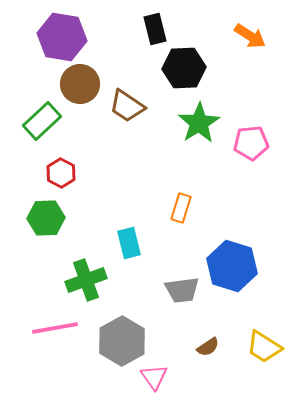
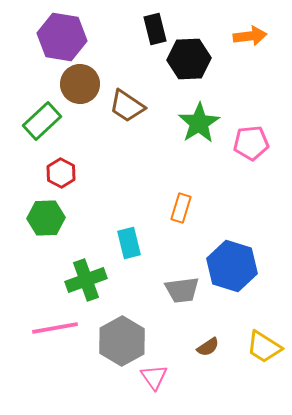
orange arrow: rotated 40 degrees counterclockwise
black hexagon: moved 5 px right, 9 px up
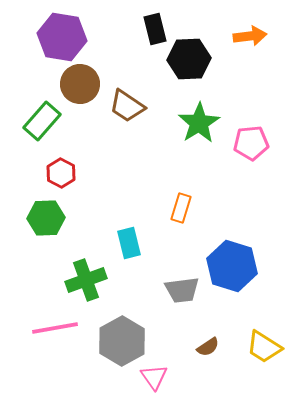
green rectangle: rotated 6 degrees counterclockwise
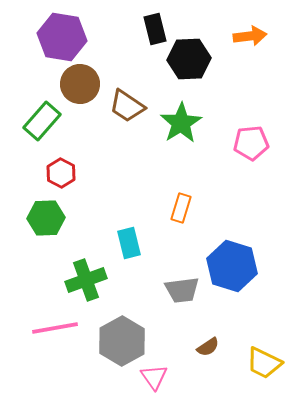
green star: moved 18 px left
yellow trapezoid: moved 16 px down; rotated 6 degrees counterclockwise
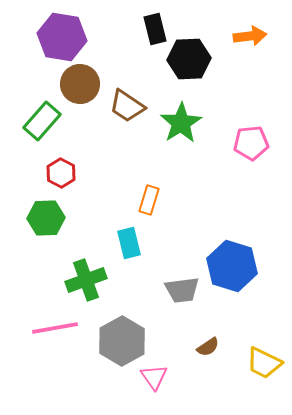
orange rectangle: moved 32 px left, 8 px up
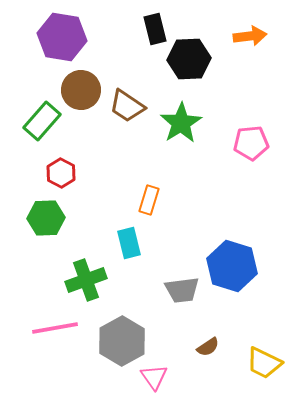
brown circle: moved 1 px right, 6 px down
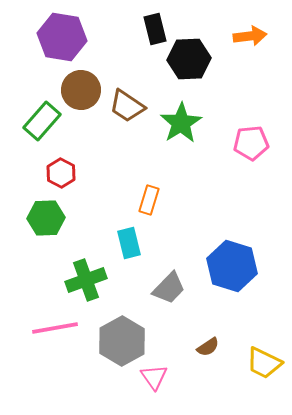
gray trapezoid: moved 13 px left, 2 px up; rotated 39 degrees counterclockwise
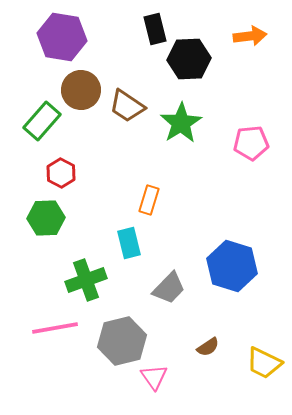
gray hexagon: rotated 15 degrees clockwise
